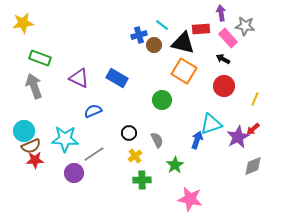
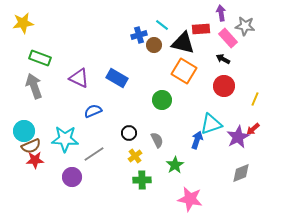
gray diamond: moved 12 px left, 7 px down
purple circle: moved 2 px left, 4 px down
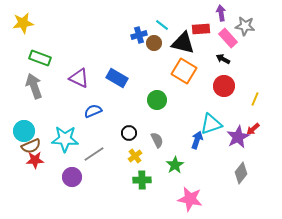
brown circle: moved 2 px up
green circle: moved 5 px left
gray diamond: rotated 30 degrees counterclockwise
